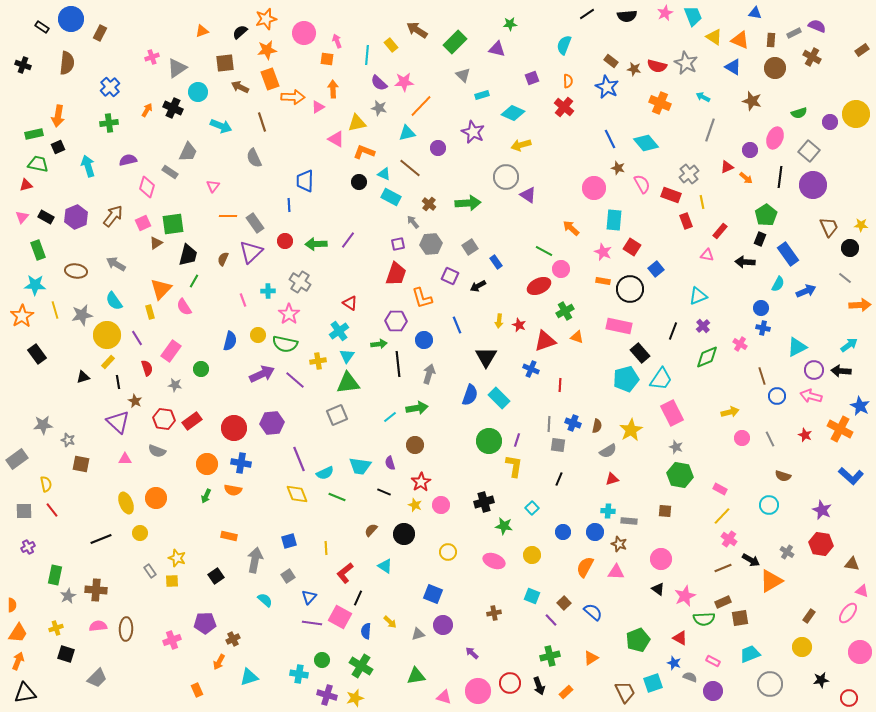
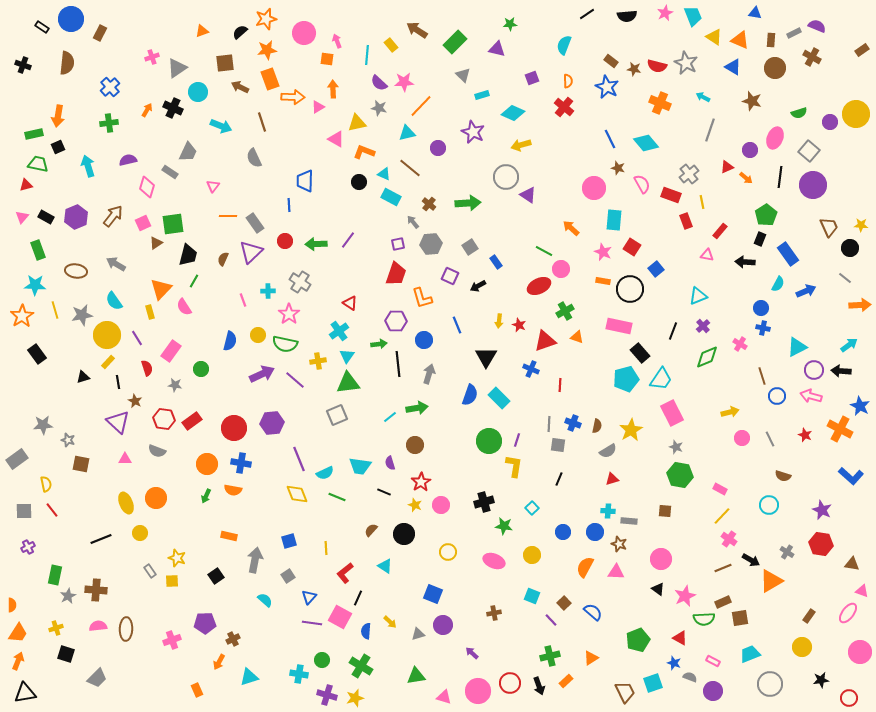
orange rectangle at (566, 692): moved 11 px up
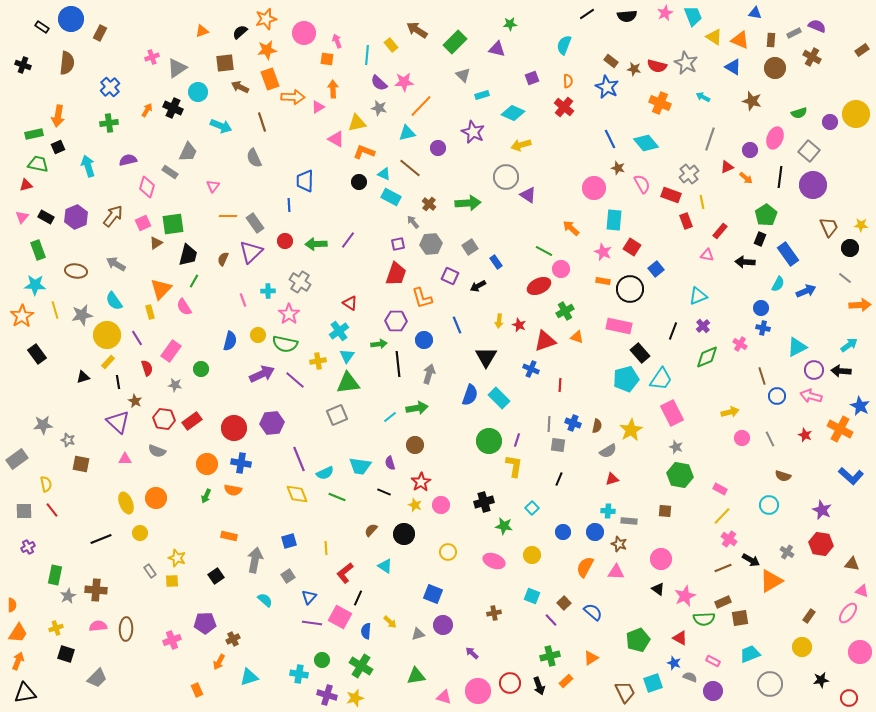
gray line at (710, 130): moved 9 px down
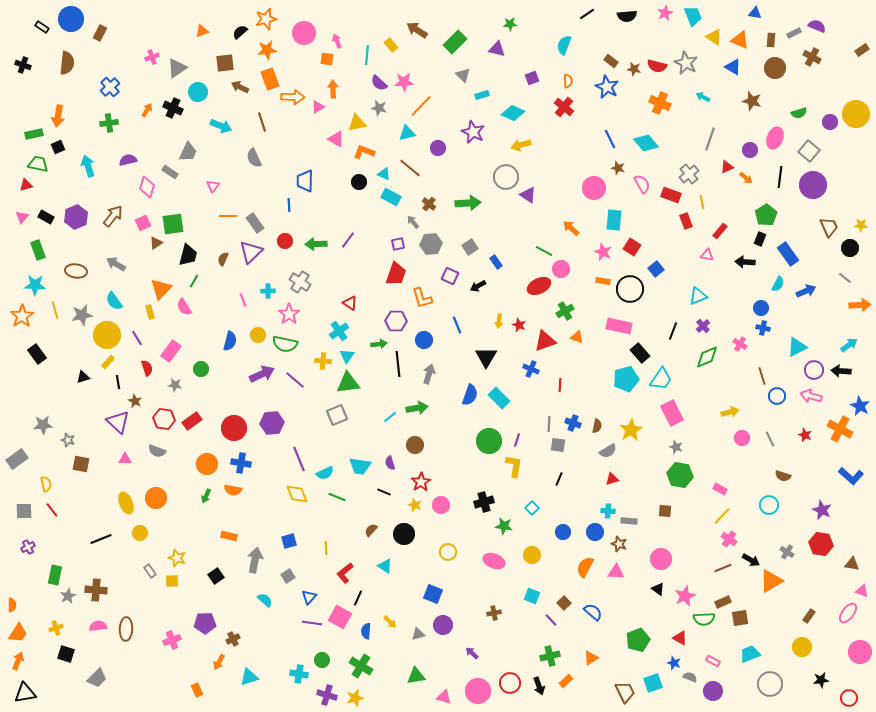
yellow cross at (318, 361): moved 5 px right; rotated 14 degrees clockwise
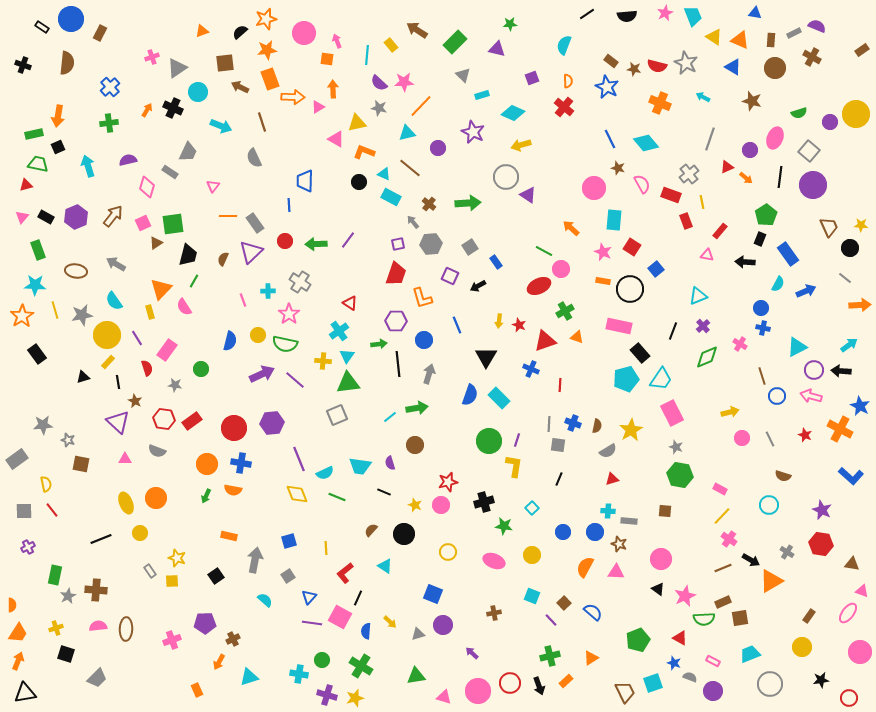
pink rectangle at (171, 351): moved 4 px left, 1 px up
red star at (421, 482): moved 27 px right; rotated 18 degrees clockwise
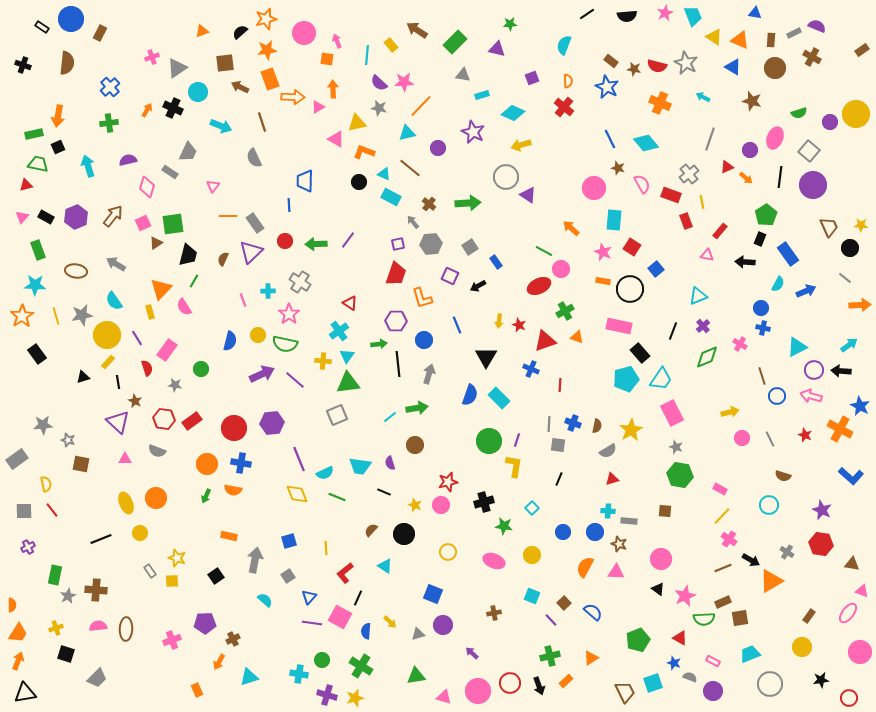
gray triangle at (463, 75): rotated 35 degrees counterclockwise
yellow line at (55, 310): moved 1 px right, 6 px down
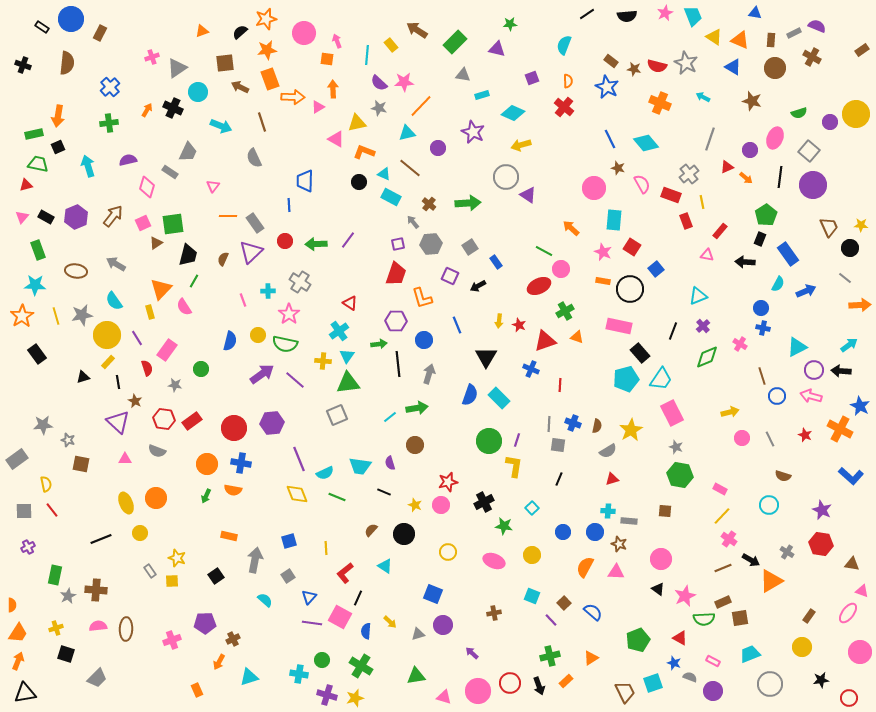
purple arrow at (262, 374): rotated 10 degrees counterclockwise
black cross at (484, 502): rotated 12 degrees counterclockwise
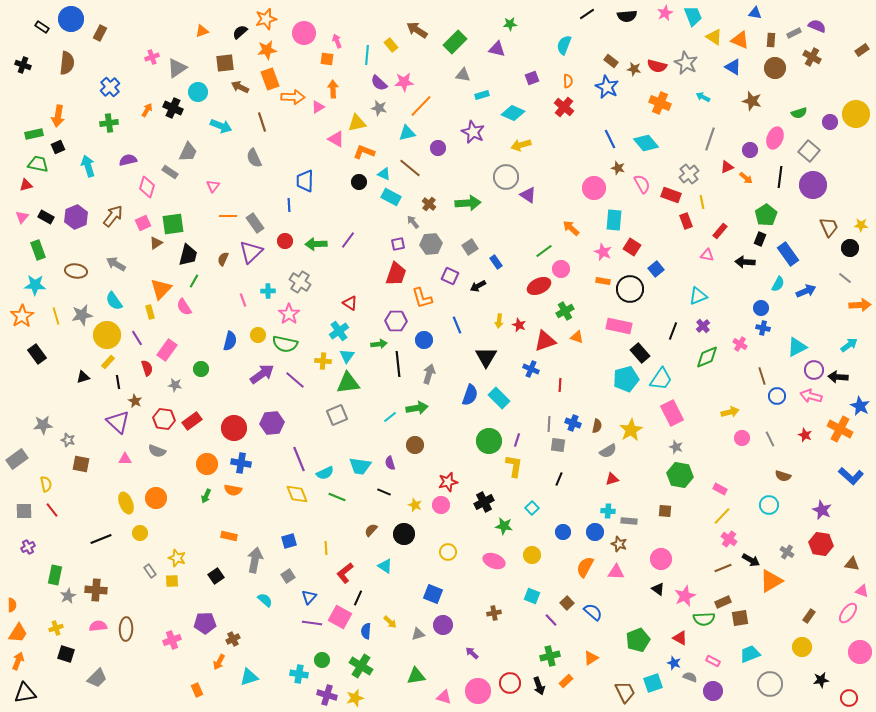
green line at (544, 251): rotated 66 degrees counterclockwise
black arrow at (841, 371): moved 3 px left, 6 px down
brown square at (564, 603): moved 3 px right
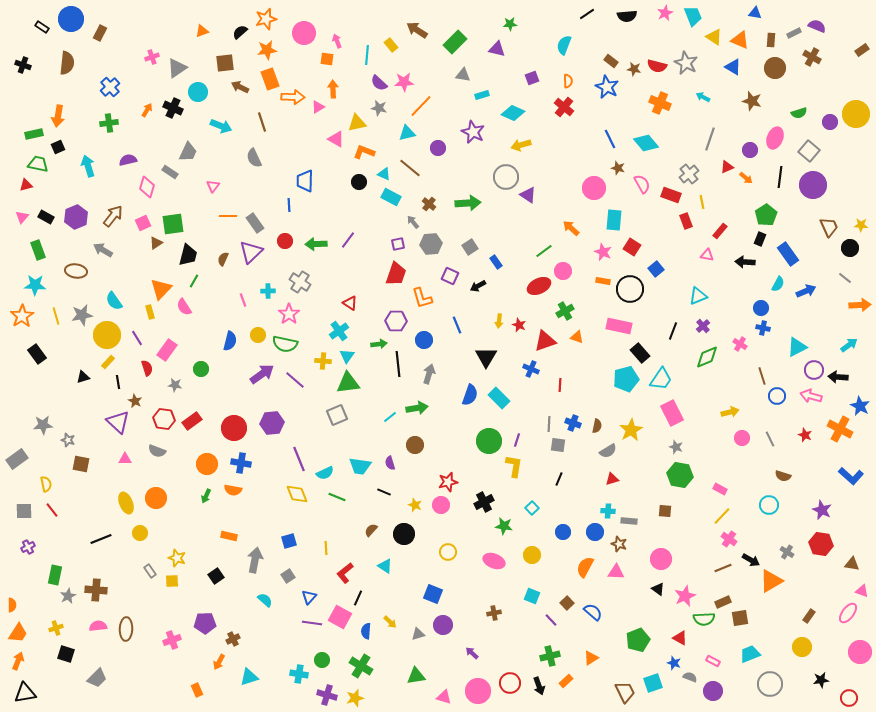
gray arrow at (116, 264): moved 13 px left, 14 px up
pink circle at (561, 269): moved 2 px right, 2 px down
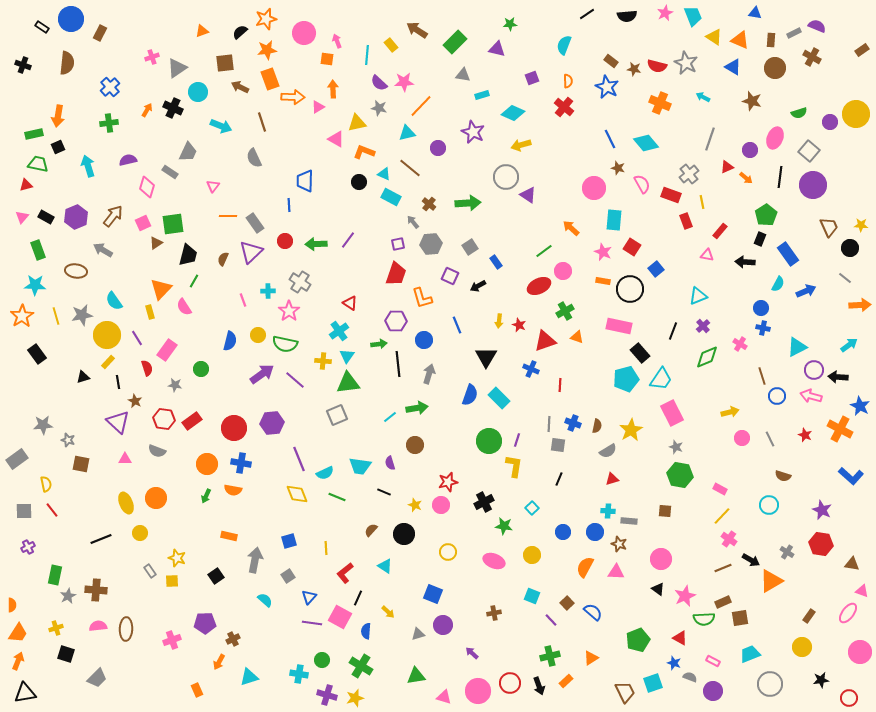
pink star at (289, 314): moved 3 px up
yellow arrow at (390, 622): moved 2 px left, 10 px up
